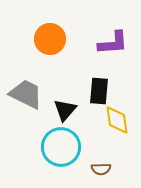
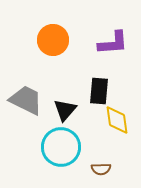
orange circle: moved 3 px right, 1 px down
gray trapezoid: moved 6 px down
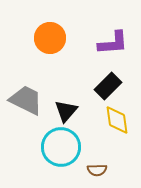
orange circle: moved 3 px left, 2 px up
black rectangle: moved 9 px right, 5 px up; rotated 40 degrees clockwise
black triangle: moved 1 px right, 1 px down
brown semicircle: moved 4 px left, 1 px down
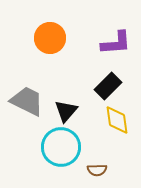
purple L-shape: moved 3 px right
gray trapezoid: moved 1 px right, 1 px down
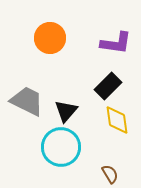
purple L-shape: rotated 12 degrees clockwise
brown semicircle: moved 13 px right, 4 px down; rotated 120 degrees counterclockwise
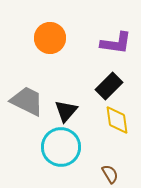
black rectangle: moved 1 px right
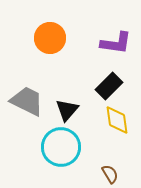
black triangle: moved 1 px right, 1 px up
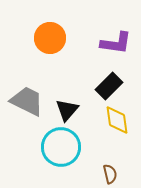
brown semicircle: rotated 18 degrees clockwise
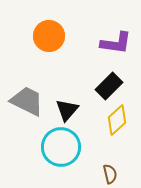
orange circle: moved 1 px left, 2 px up
yellow diamond: rotated 56 degrees clockwise
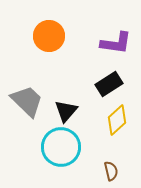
black rectangle: moved 2 px up; rotated 12 degrees clockwise
gray trapezoid: rotated 18 degrees clockwise
black triangle: moved 1 px left, 1 px down
brown semicircle: moved 1 px right, 3 px up
